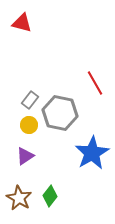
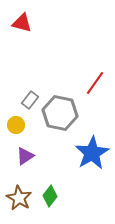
red line: rotated 65 degrees clockwise
yellow circle: moved 13 px left
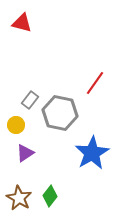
purple triangle: moved 3 px up
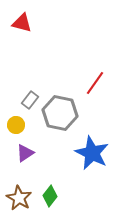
blue star: rotated 16 degrees counterclockwise
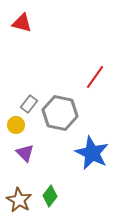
red line: moved 6 px up
gray rectangle: moved 1 px left, 4 px down
purple triangle: rotated 42 degrees counterclockwise
brown star: moved 2 px down
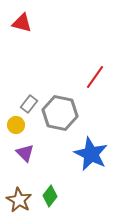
blue star: moved 1 px left, 1 px down
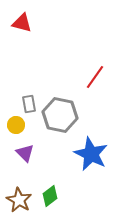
gray rectangle: rotated 48 degrees counterclockwise
gray hexagon: moved 2 px down
green diamond: rotated 15 degrees clockwise
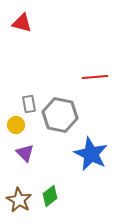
red line: rotated 50 degrees clockwise
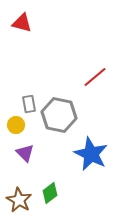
red line: rotated 35 degrees counterclockwise
gray hexagon: moved 1 px left
green diamond: moved 3 px up
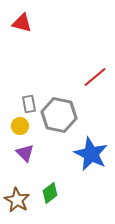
yellow circle: moved 4 px right, 1 px down
brown star: moved 2 px left
